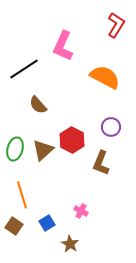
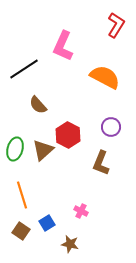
red hexagon: moved 4 px left, 5 px up
brown square: moved 7 px right, 5 px down
brown star: rotated 18 degrees counterclockwise
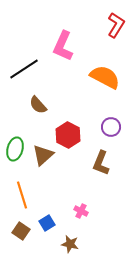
brown triangle: moved 5 px down
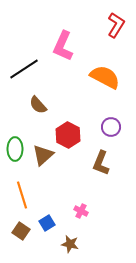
green ellipse: rotated 15 degrees counterclockwise
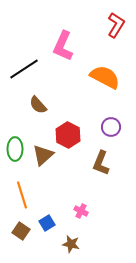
brown star: moved 1 px right
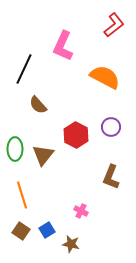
red L-shape: moved 2 px left; rotated 20 degrees clockwise
black line: rotated 32 degrees counterclockwise
red hexagon: moved 8 px right
brown triangle: rotated 10 degrees counterclockwise
brown L-shape: moved 10 px right, 14 px down
blue square: moved 7 px down
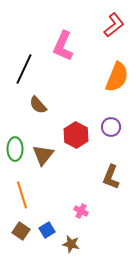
orange semicircle: moved 12 px right; rotated 84 degrees clockwise
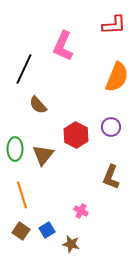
red L-shape: rotated 35 degrees clockwise
